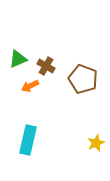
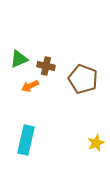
green triangle: moved 1 px right
brown cross: rotated 18 degrees counterclockwise
cyan rectangle: moved 2 px left
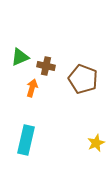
green triangle: moved 1 px right, 2 px up
orange arrow: moved 2 px right, 2 px down; rotated 132 degrees clockwise
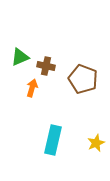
cyan rectangle: moved 27 px right
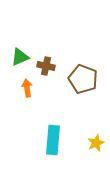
orange arrow: moved 5 px left; rotated 24 degrees counterclockwise
cyan rectangle: rotated 8 degrees counterclockwise
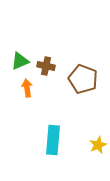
green triangle: moved 4 px down
yellow star: moved 2 px right, 2 px down
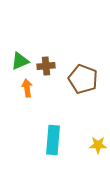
brown cross: rotated 18 degrees counterclockwise
yellow star: rotated 24 degrees clockwise
